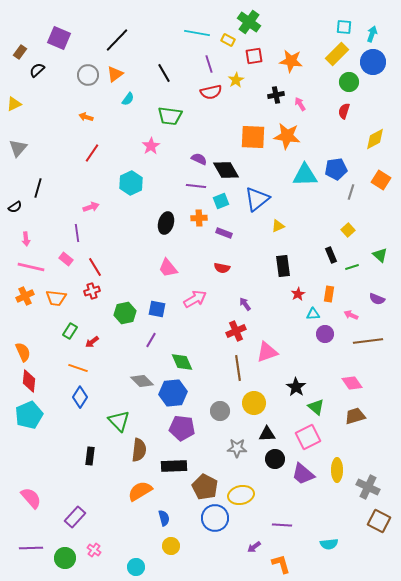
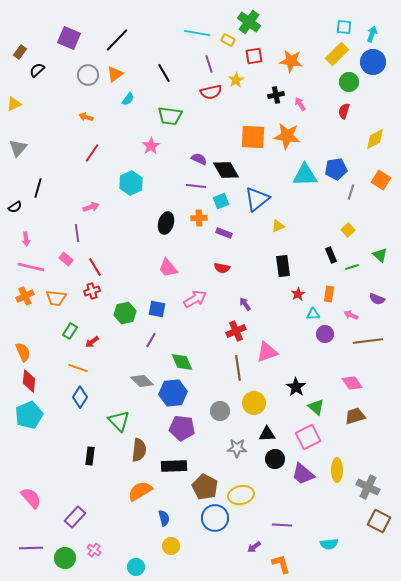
purple square at (59, 38): moved 10 px right
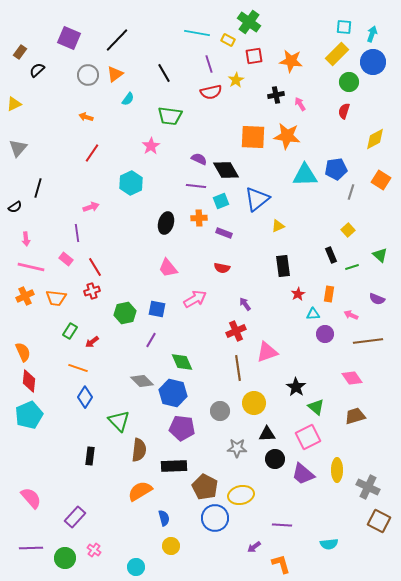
pink diamond at (352, 383): moved 5 px up
blue hexagon at (173, 393): rotated 20 degrees clockwise
blue diamond at (80, 397): moved 5 px right
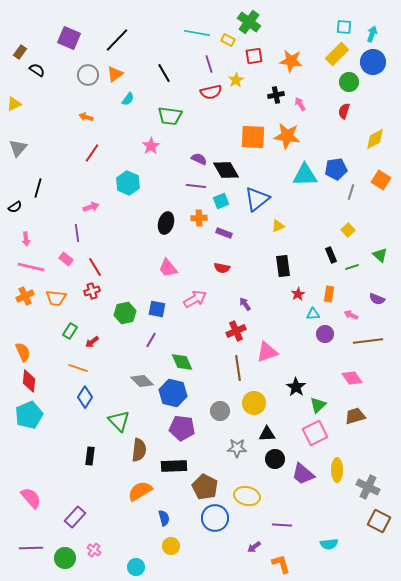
black semicircle at (37, 70): rotated 77 degrees clockwise
cyan hexagon at (131, 183): moved 3 px left; rotated 10 degrees counterclockwise
green triangle at (316, 407): moved 2 px right, 2 px up; rotated 36 degrees clockwise
pink square at (308, 437): moved 7 px right, 4 px up
yellow ellipse at (241, 495): moved 6 px right, 1 px down; rotated 25 degrees clockwise
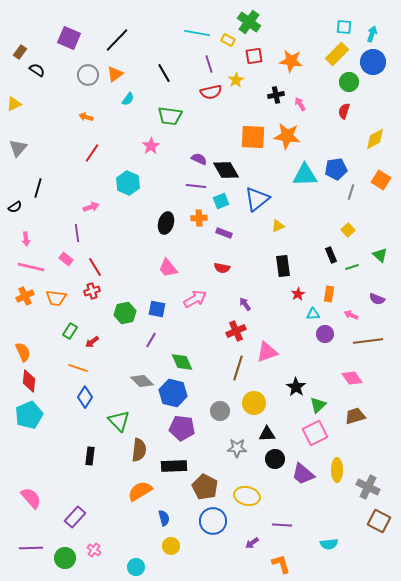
brown line at (238, 368): rotated 25 degrees clockwise
blue circle at (215, 518): moved 2 px left, 3 px down
purple arrow at (254, 547): moved 2 px left, 4 px up
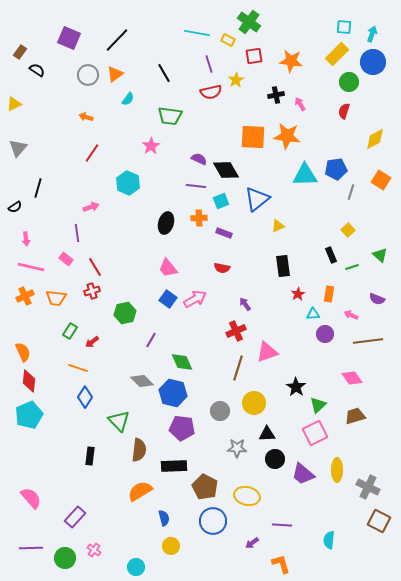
blue square at (157, 309): moved 11 px right, 10 px up; rotated 24 degrees clockwise
cyan semicircle at (329, 544): moved 4 px up; rotated 102 degrees clockwise
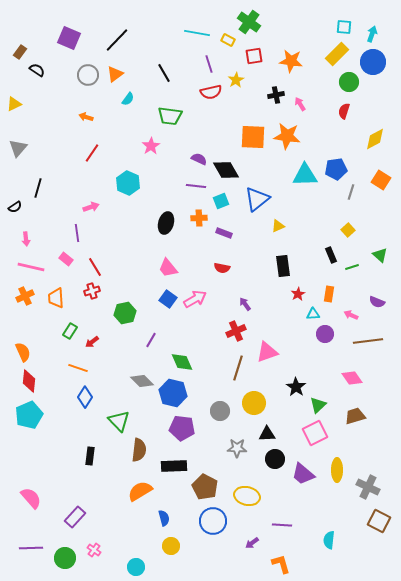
orange trapezoid at (56, 298): rotated 80 degrees clockwise
purple semicircle at (377, 299): moved 3 px down
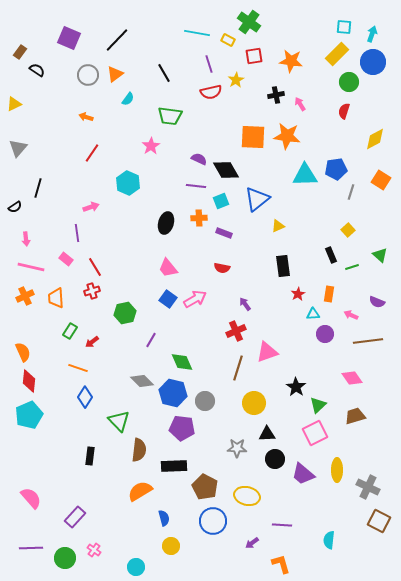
gray circle at (220, 411): moved 15 px left, 10 px up
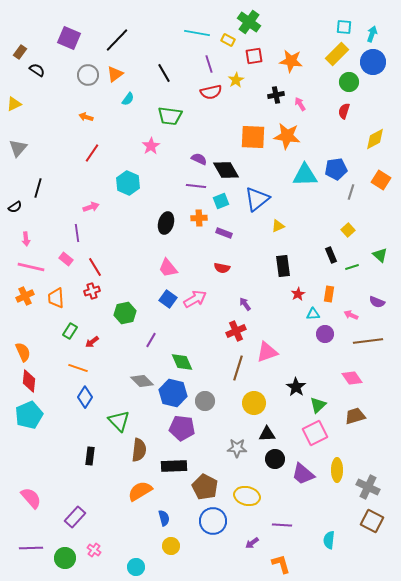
brown square at (379, 521): moved 7 px left
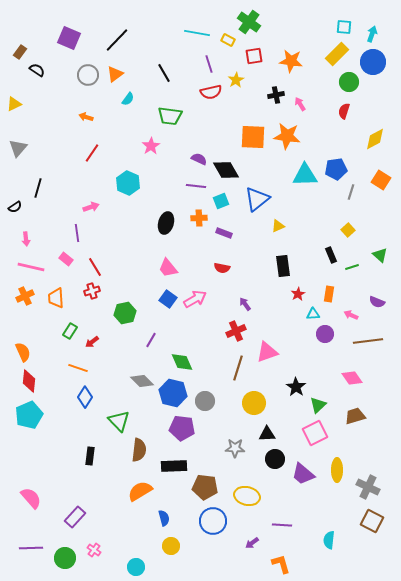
gray star at (237, 448): moved 2 px left
brown pentagon at (205, 487): rotated 20 degrees counterclockwise
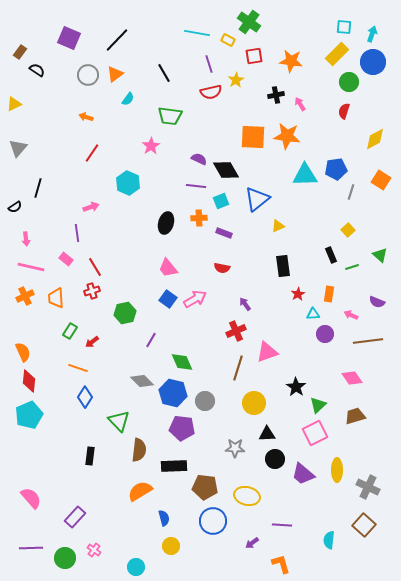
brown square at (372, 521): moved 8 px left, 4 px down; rotated 15 degrees clockwise
